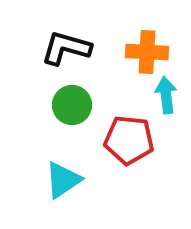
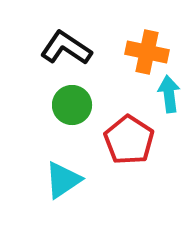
black L-shape: rotated 18 degrees clockwise
orange cross: rotated 9 degrees clockwise
cyan arrow: moved 3 px right, 1 px up
red pentagon: rotated 27 degrees clockwise
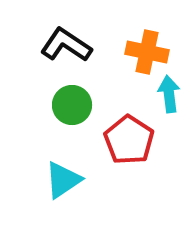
black L-shape: moved 3 px up
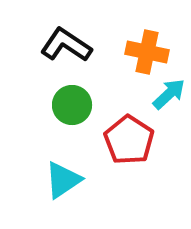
cyan arrow: rotated 54 degrees clockwise
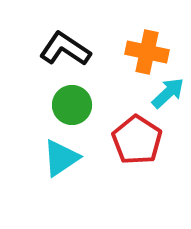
black L-shape: moved 1 px left, 4 px down
cyan arrow: moved 1 px left, 1 px up
red pentagon: moved 8 px right
cyan triangle: moved 2 px left, 22 px up
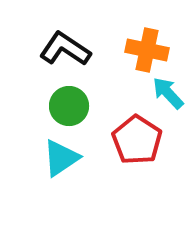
orange cross: moved 2 px up
cyan arrow: rotated 90 degrees counterclockwise
green circle: moved 3 px left, 1 px down
